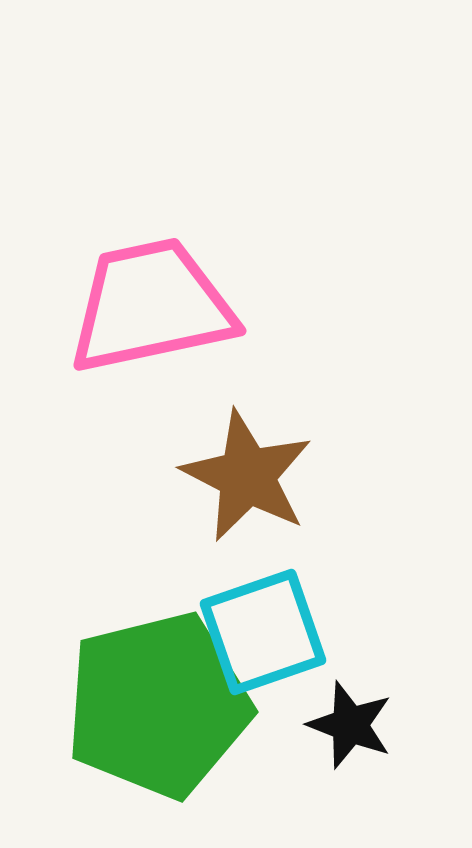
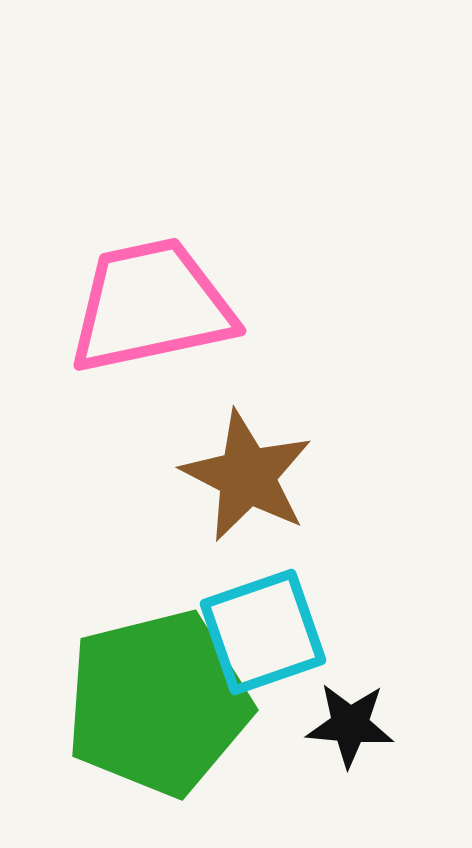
green pentagon: moved 2 px up
black star: rotated 16 degrees counterclockwise
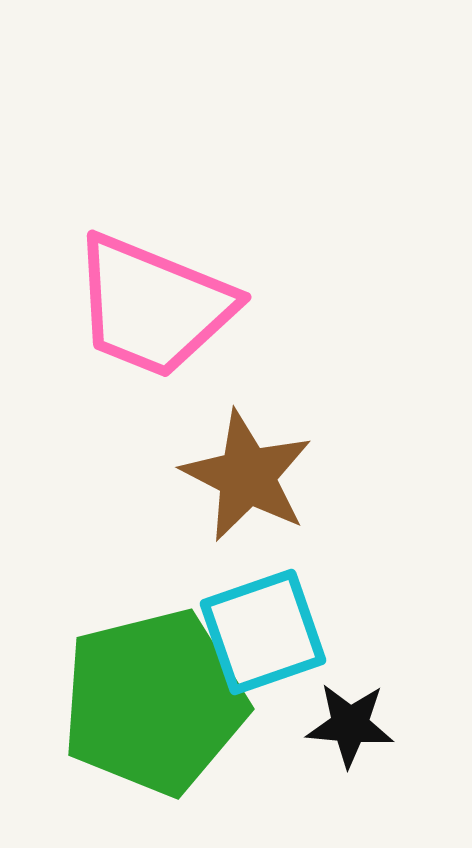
pink trapezoid: moved 2 px right; rotated 146 degrees counterclockwise
green pentagon: moved 4 px left, 1 px up
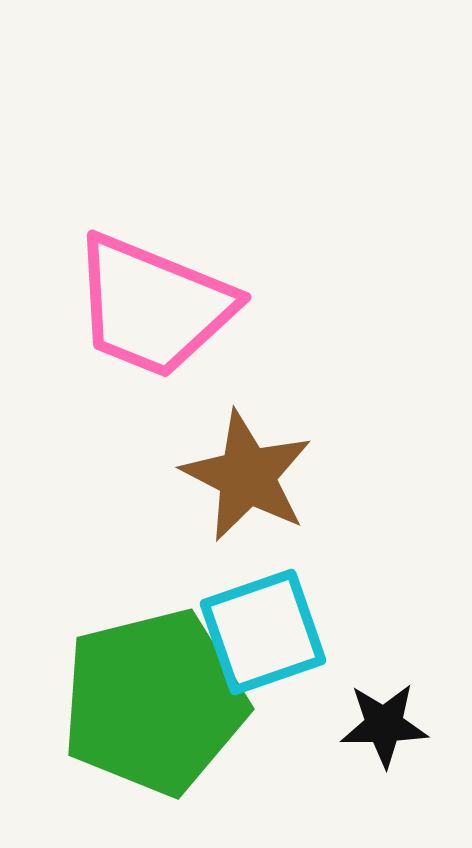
black star: moved 34 px right; rotated 6 degrees counterclockwise
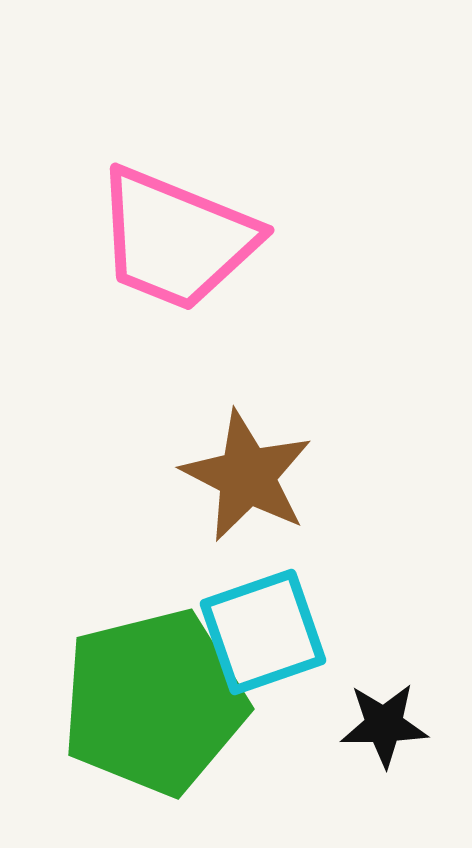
pink trapezoid: moved 23 px right, 67 px up
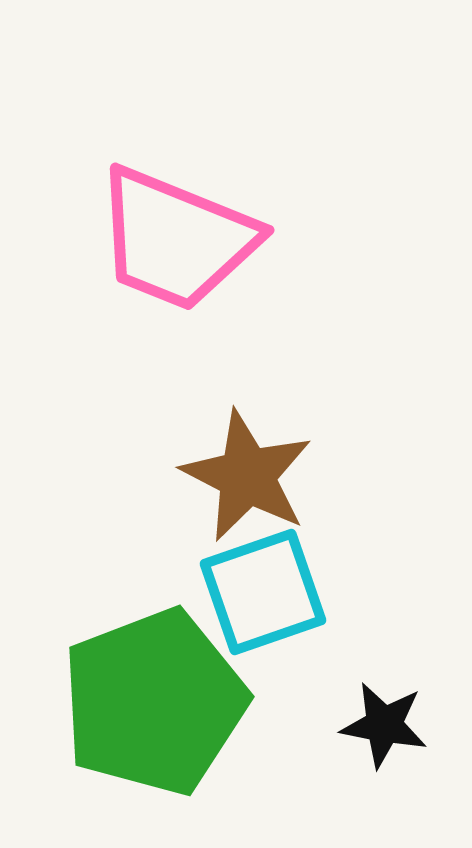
cyan square: moved 40 px up
green pentagon: rotated 7 degrees counterclockwise
black star: rotated 12 degrees clockwise
